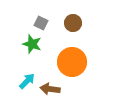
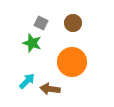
green star: moved 1 px up
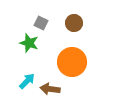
brown circle: moved 1 px right
green star: moved 3 px left
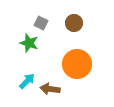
orange circle: moved 5 px right, 2 px down
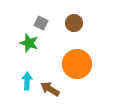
cyan arrow: rotated 42 degrees counterclockwise
brown arrow: rotated 24 degrees clockwise
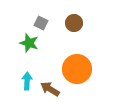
orange circle: moved 5 px down
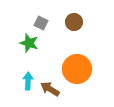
brown circle: moved 1 px up
cyan arrow: moved 1 px right
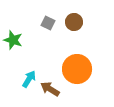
gray square: moved 7 px right
green star: moved 16 px left, 3 px up
cyan arrow: moved 1 px right, 2 px up; rotated 30 degrees clockwise
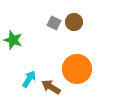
gray square: moved 6 px right
brown arrow: moved 1 px right, 2 px up
